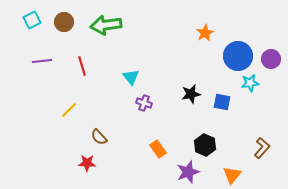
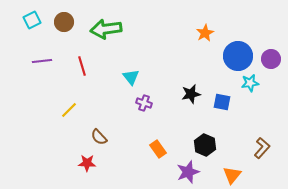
green arrow: moved 4 px down
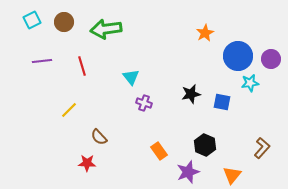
orange rectangle: moved 1 px right, 2 px down
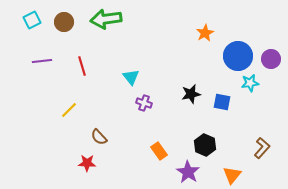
green arrow: moved 10 px up
purple star: rotated 20 degrees counterclockwise
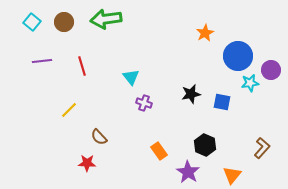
cyan square: moved 2 px down; rotated 24 degrees counterclockwise
purple circle: moved 11 px down
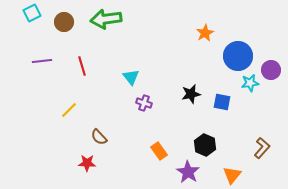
cyan square: moved 9 px up; rotated 24 degrees clockwise
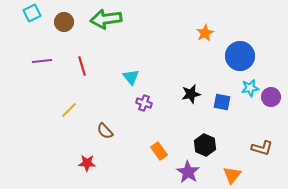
blue circle: moved 2 px right
purple circle: moved 27 px down
cyan star: moved 5 px down
brown semicircle: moved 6 px right, 6 px up
brown L-shape: rotated 65 degrees clockwise
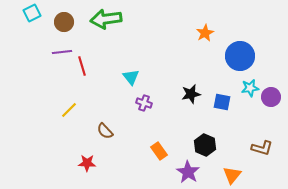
purple line: moved 20 px right, 9 px up
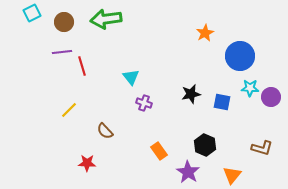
cyan star: rotated 12 degrees clockwise
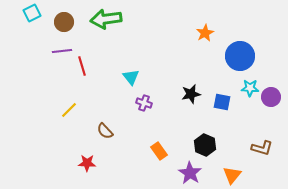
purple line: moved 1 px up
purple star: moved 2 px right, 1 px down
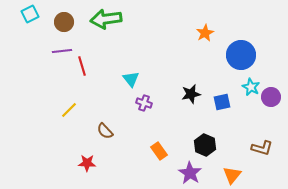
cyan square: moved 2 px left, 1 px down
blue circle: moved 1 px right, 1 px up
cyan triangle: moved 2 px down
cyan star: moved 1 px right, 1 px up; rotated 24 degrees clockwise
blue square: rotated 24 degrees counterclockwise
